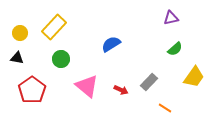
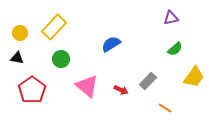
gray rectangle: moved 1 px left, 1 px up
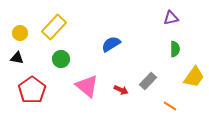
green semicircle: rotated 49 degrees counterclockwise
orange line: moved 5 px right, 2 px up
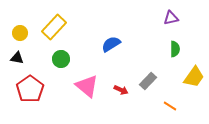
red pentagon: moved 2 px left, 1 px up
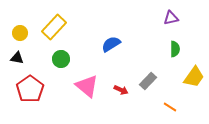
orange line: moved 1 px down
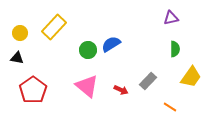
green circle: moved 27 px right, 9 px up
yellow trapezoid: moved 3 px left
red pentagon: moved 3 px right, 1 px down
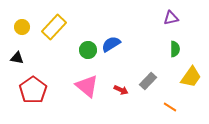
yellow circle: moved 2 px right, 6 px up
